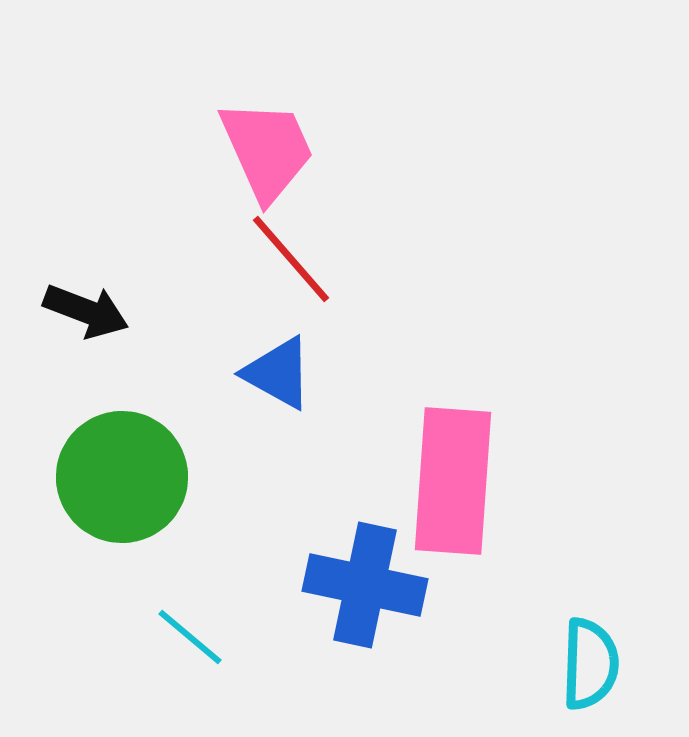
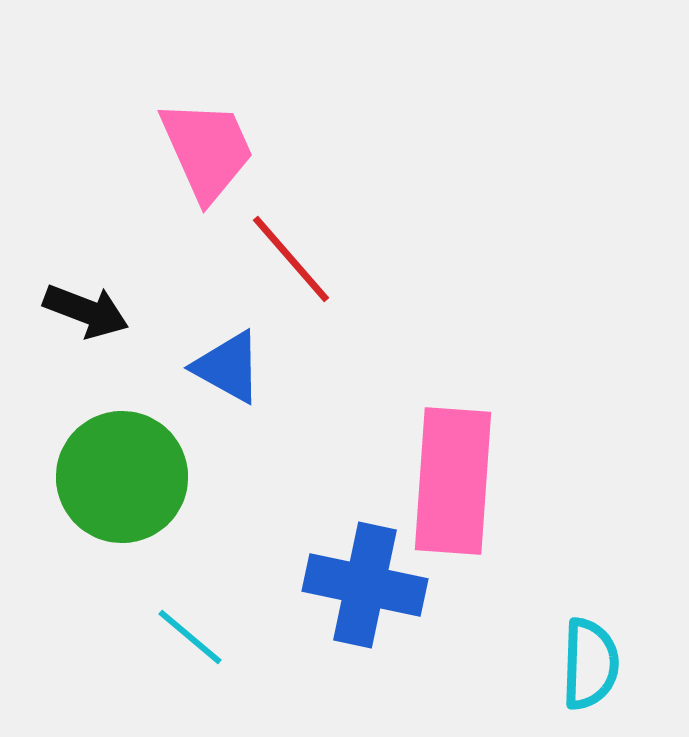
pink trapezoid: moved 60 px left
blue triangle: moved 50 px left, 6 px up
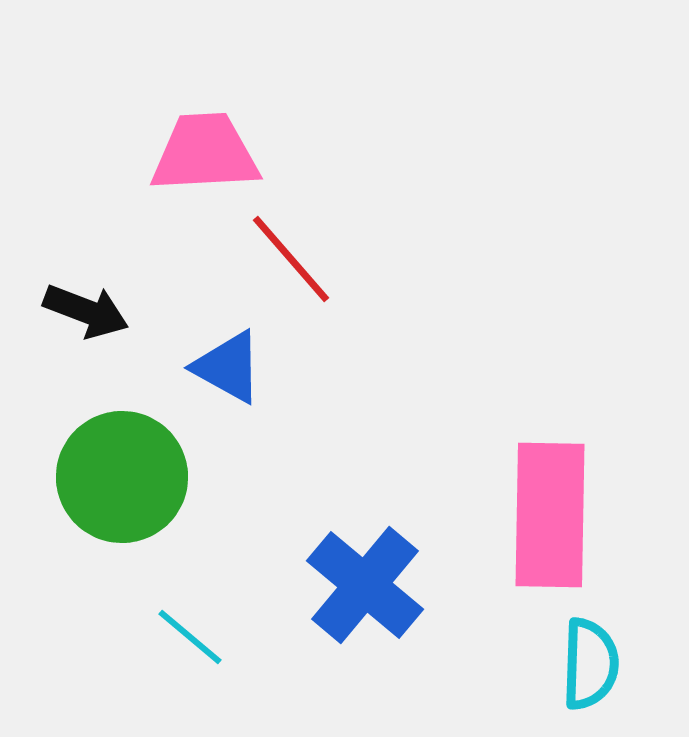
pink trapezoid: moved 2 px left, 3 px down; rotated 69 degrees counterclockwise
pink rectangle: moved 97 px right, 34 px down; rotated 3 degrees counterclockwise
blue cross: rotated 28 degrees clockwise
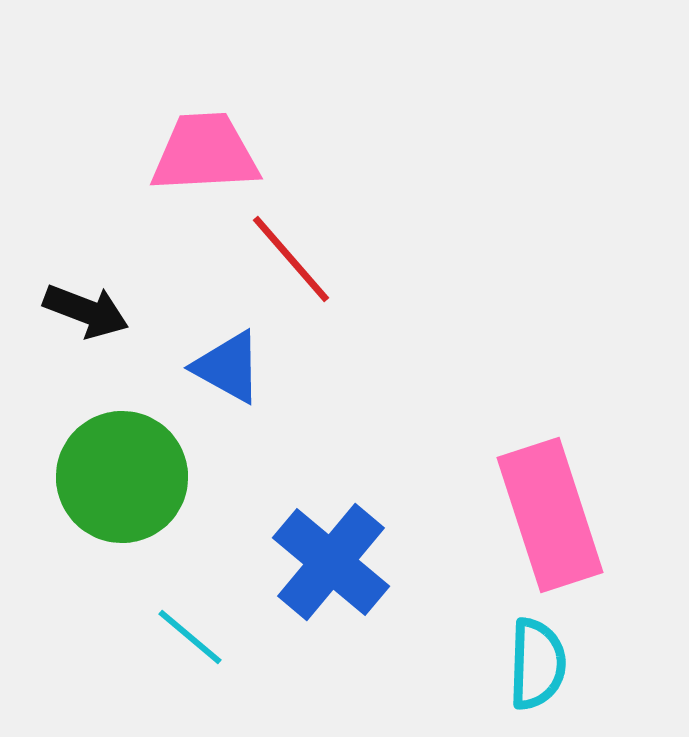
pink rectangle: rotated 19 degrees counterclockwise
blue cross: moved 34 px left, 23 px up
cyan semicircle: moved 53 px left
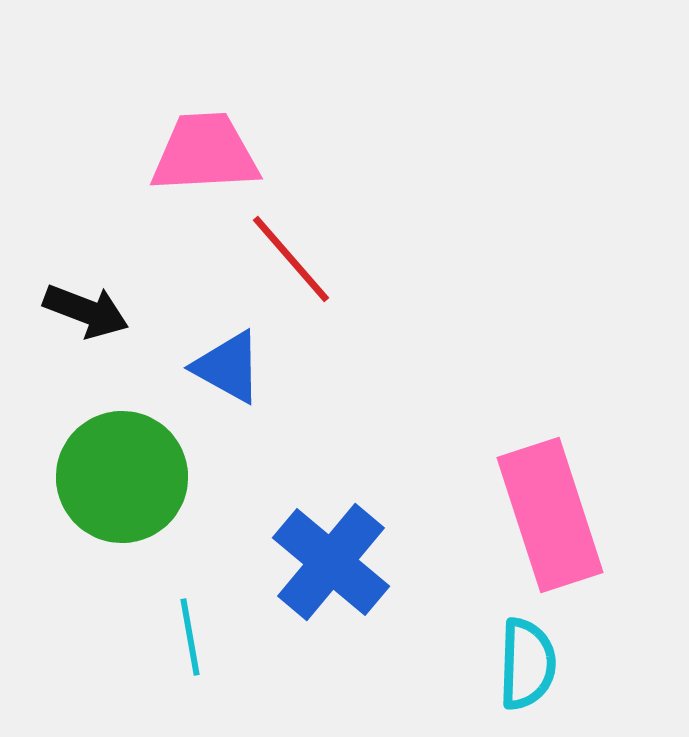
cyan line: rotated 40 degrees clockwise
cyan semicircle: moved 10 px left
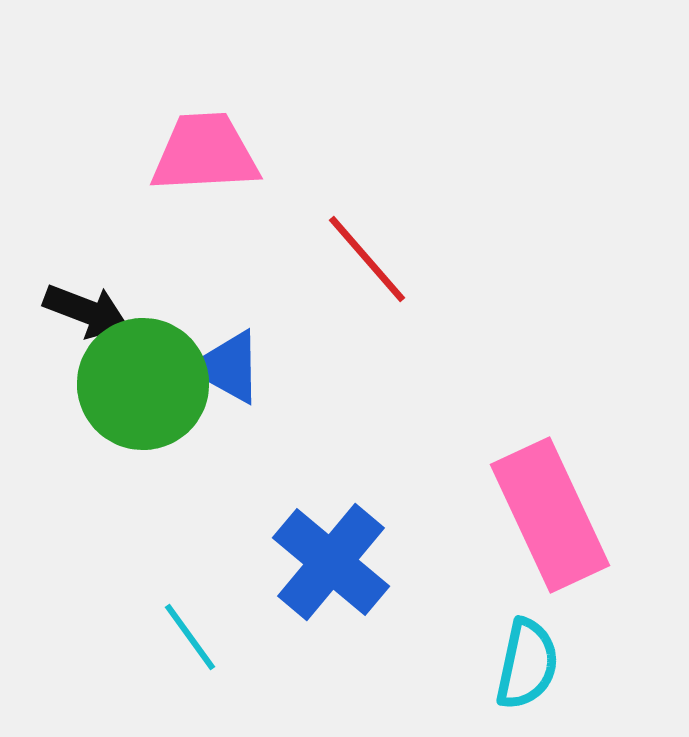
red line: moved 76 px right
green circle: moved 21 px right, 93 px up
pink rectangle: rotated 7 degrees counterclockwise
cyan line: rotated 26 degrees counterclockwise
cyan semicircle: rotated 10 degrees clockwise
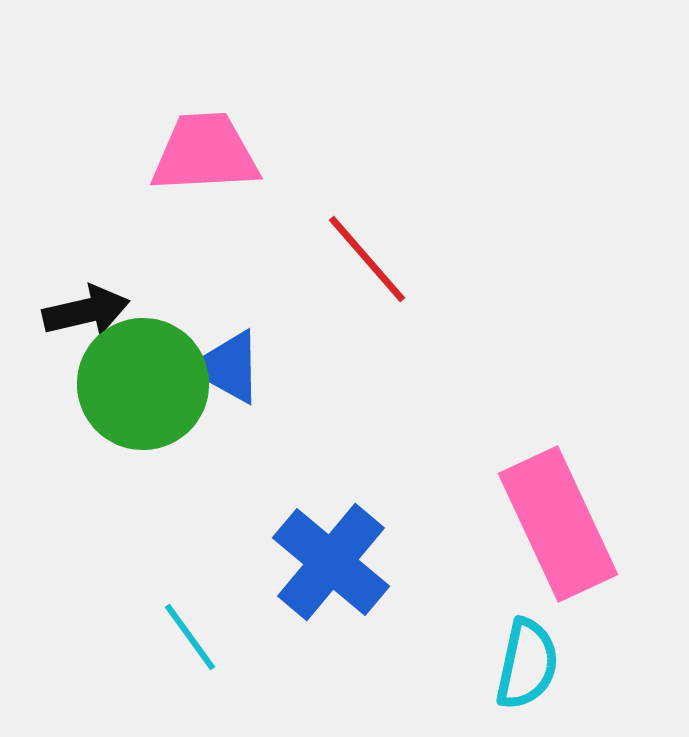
black arrow: rotated 34 degrees counterclockwise
pink rectangle: moved 8 px right, 9 px down
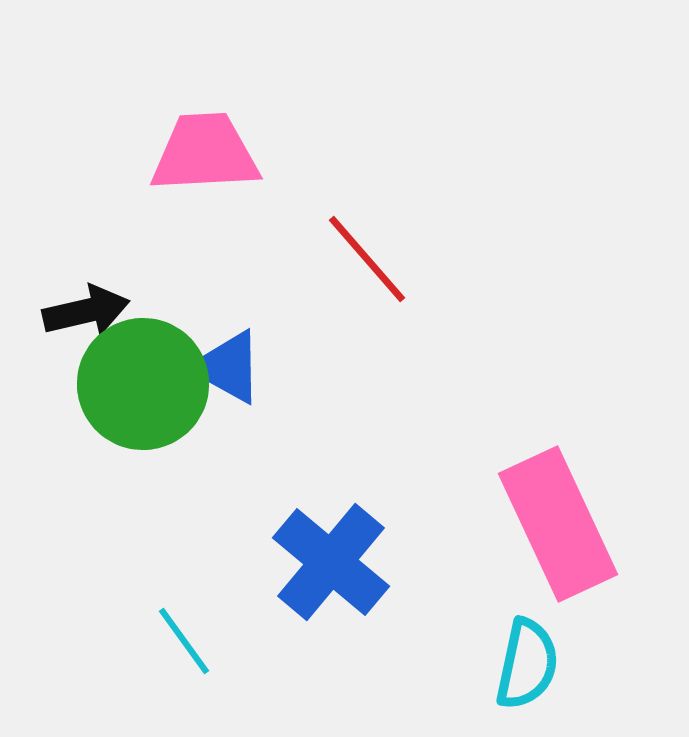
cyan line: moved 6 px left, 4 px down
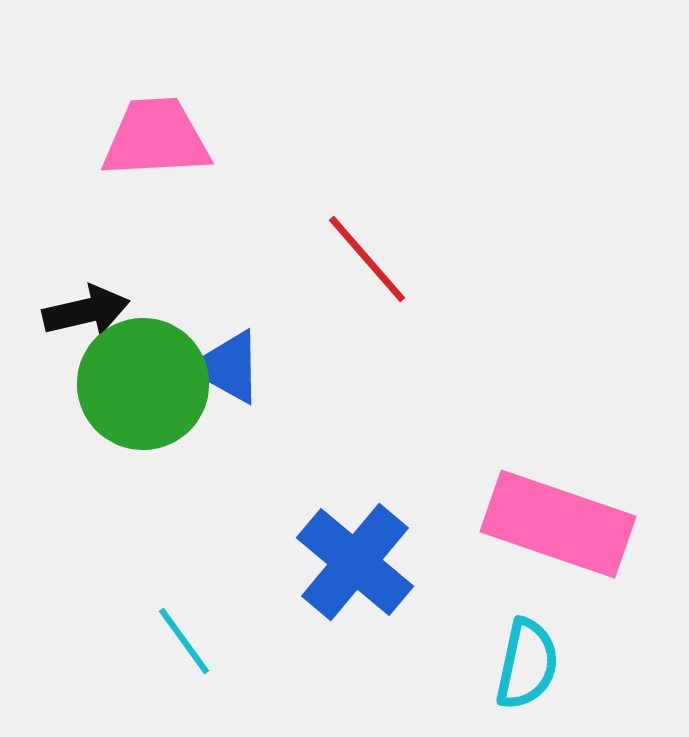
pink trapezoid: moved 49 px left, 15 px up
pink rectangle: rotated 46 degrees counterclockwise
blue cross: moved 24 px right
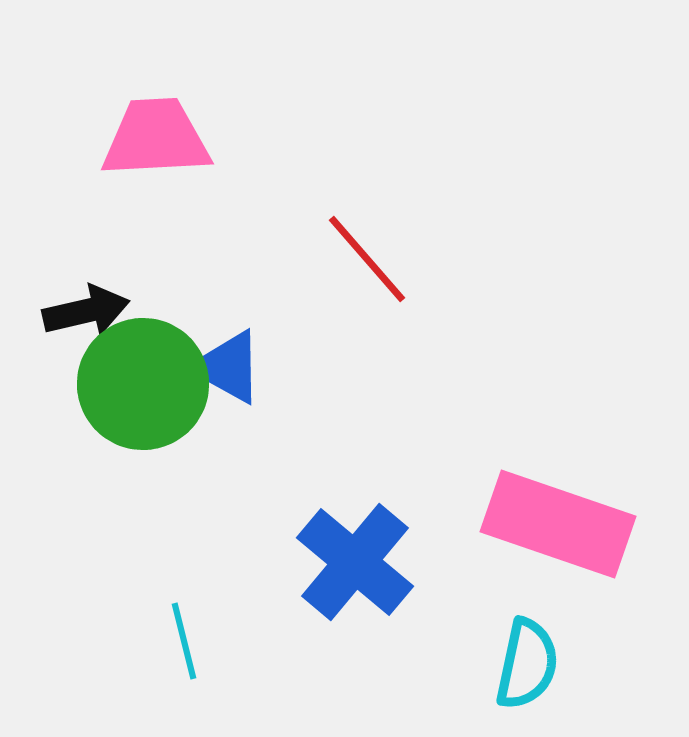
cyan line: rotated 22 degrees clockwise
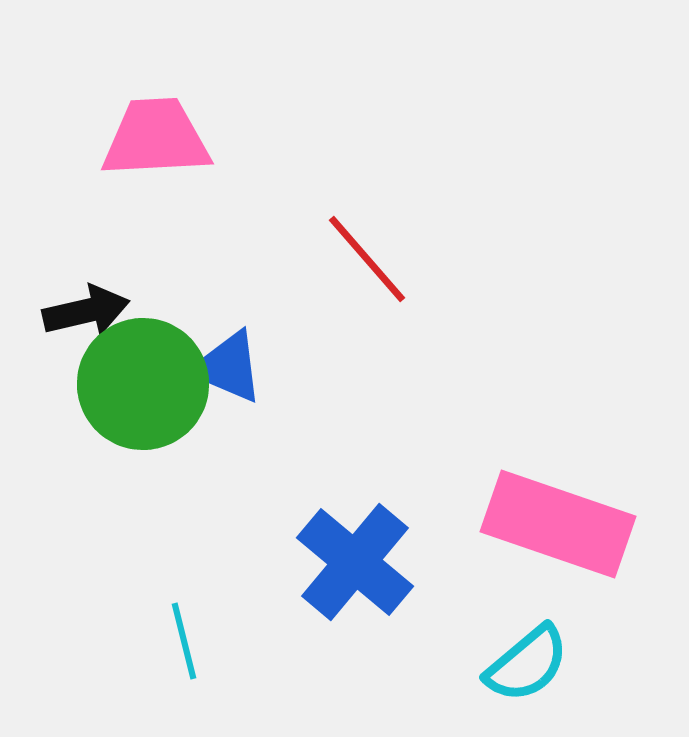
blue triangle: rotated 6 degrees counterclockwise
cyan semicircle: rotated 38 degrees clockwise
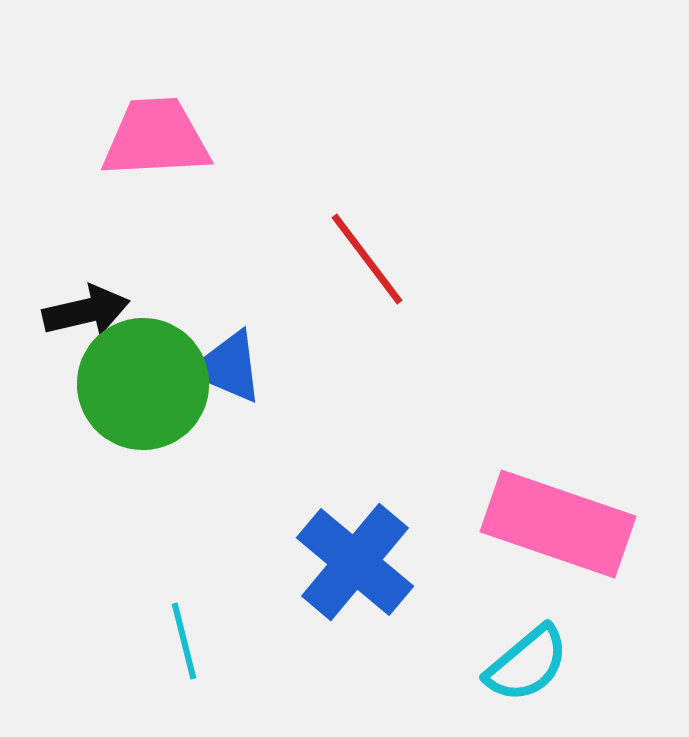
red line: rotated 4 degrees clockwise
